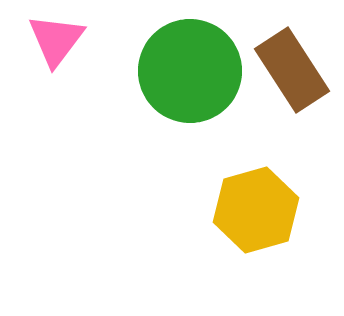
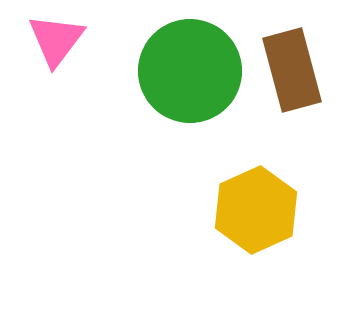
brown rectangle: rotated 18 degrees clockwise
yellow hexagon: rotated 8 degrees counterclockwise
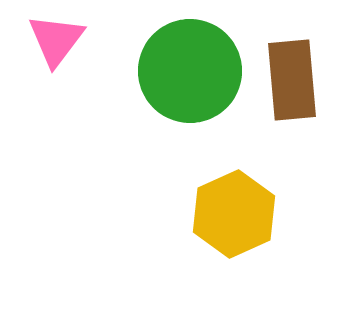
brown rectangle: moved 10 px down; rotated 10 degrees clockwise
yellow hexagon: moved 22 px left, 4 px down
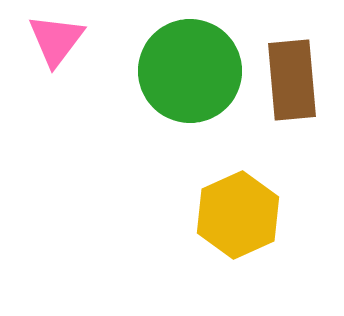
yellow hexagon: moved 4 px right, 1 px down
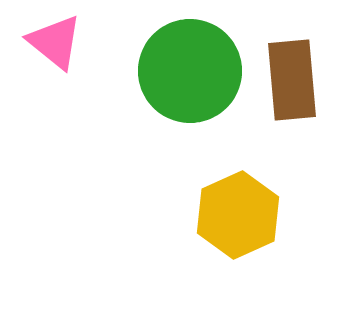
pink triangle: moved 1 px left, 2 px down; rotated 28 degrees counterclockwise
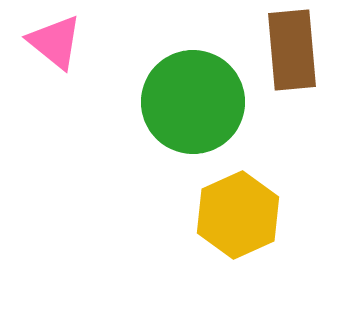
green circle: moved 3 px right, 31 px down
brown rectangle: moved 30 px up
